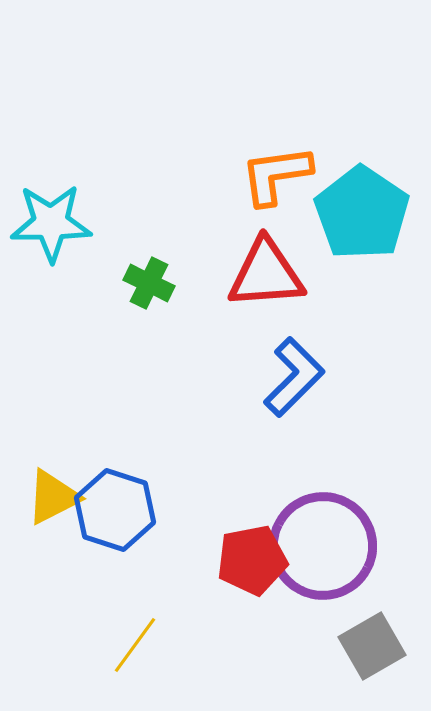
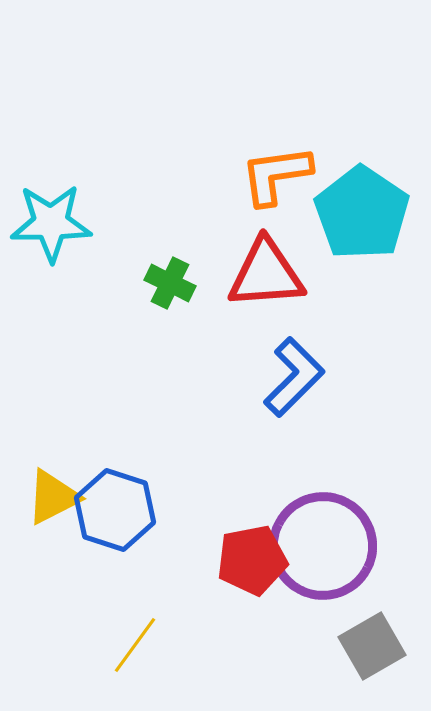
green cross: moved 21 px right
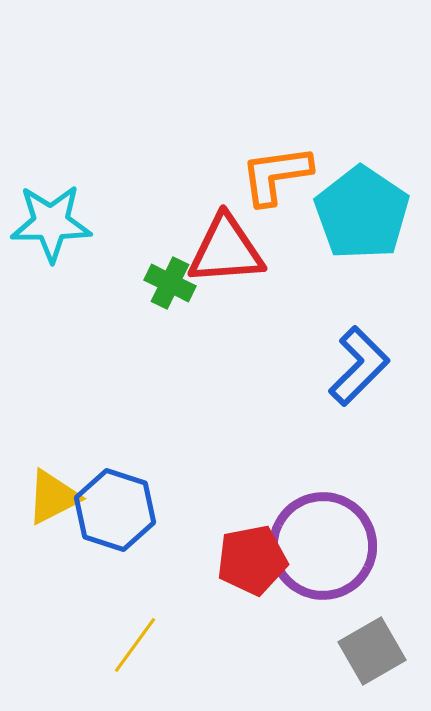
red triangle: moved 40 px left, 24 px up
blue L-shape: moved 65 px right, 11 px up
gray square: moved 5 px down
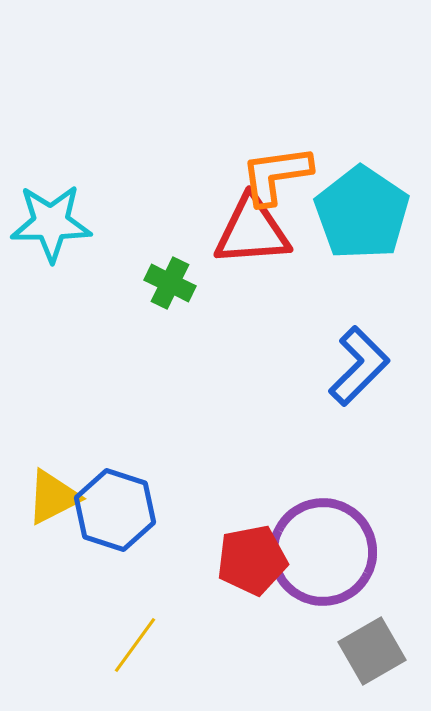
red triangle: moved 26 px right, 19 px up
purple circle: moved 6 px down
